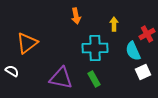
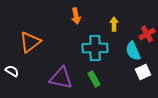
orange triangle: moved 3 px right, 1 px up
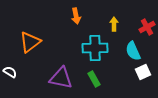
red cross: moved 7 px up
white semicircle: moved 2 px left, 1 px down
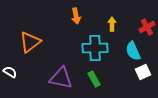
yellow arrow: moved 2 px left
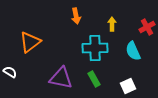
white square: moved 15 px left, 14 px down
